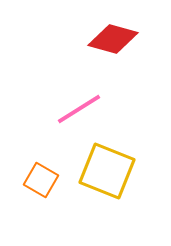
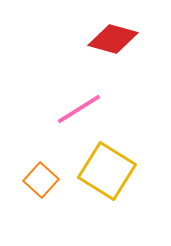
yellow square: rotated 10 degrees clockwise
orange square: rotated 12 degrees clockwise
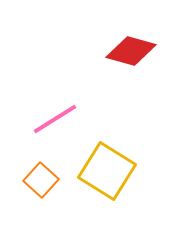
red diamond: moved 18 px right, 12 px down
pink line: moved 24 px left, 10 px down
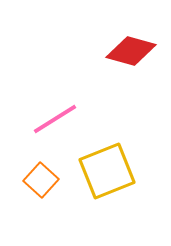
yellow square: rotated 36 degrees clockwise
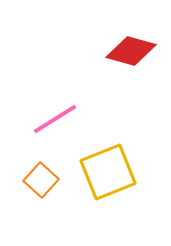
yellow square: moved 1 px right, 1 px down
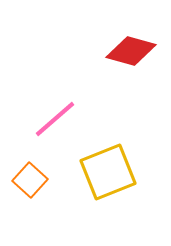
pink line: rotated 9 degrees counterclockwise
orange square: moved 11 px left
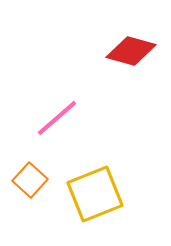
pink line: moved 2 px right, 1 px up
yellow square: moved 13 px left, 22 px down
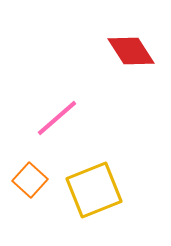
red diamond: rotated 42 degrees clockwise
yellow square: moved 1 px left, 4 px up
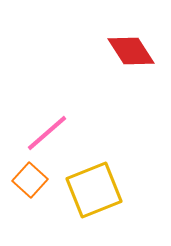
pink line: moved 10 px left, 15 px down
